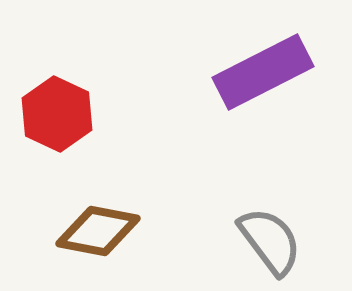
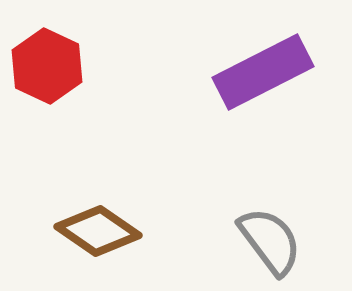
red hexagon: moved 10 px left, 48 px up
brown diamond: rotated 24 degrees clockwise
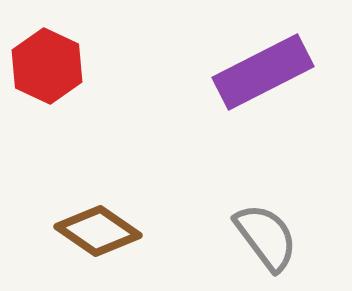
gray semicircle: moved 4 px left, 4 px up
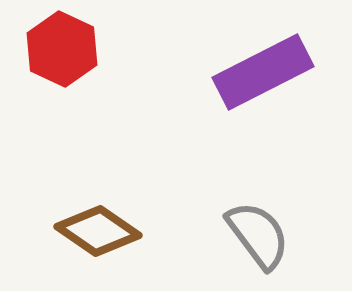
red hexagon: moved 15 px right, 17 px up
gray semicircle: moved 8 px left, 2 px up
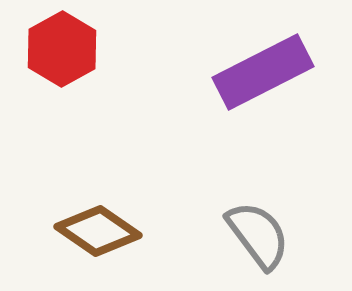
red hexagon: rotated 6 degrees clockwise
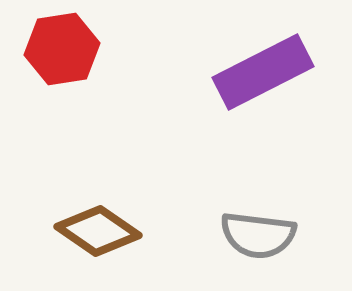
red hexagon: rotated 20 degrees clockwise
gray semicircle: rotated 134 degrees clockwise
